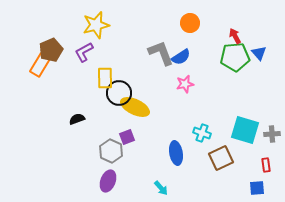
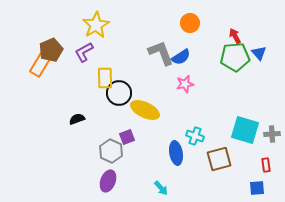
yellow star: rotated 16 degrees counterclockwise
yellow ellipse: moved 10 px right, 3 px down
cyan cross: moved 7 px left, 3 px down
brown square: moved 2 px left, 1 px down; rotated 10 degrees clockwise
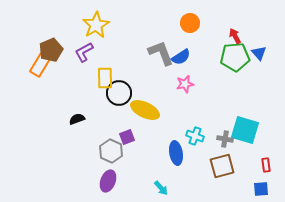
gray cross: moved 47 px left, 5 px down; rotated 14 degrees clockwise
brown square: moved 3 px right, 7 px down
blue square: moved 4 px right, 1 px down
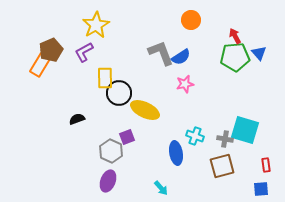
orange circle: moved 1 px right, 3 px up
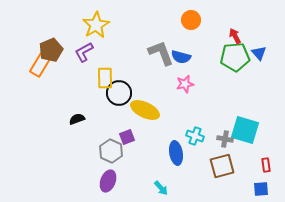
blue semicircle: rotated 48 degrees clockwise
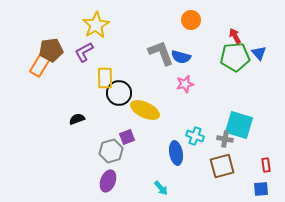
brown pentagon: rotated 15 degrees clockwise
cyan square: moved 6 px left, 5 px up
gray hexagon: rotated 20 degrees clockwise
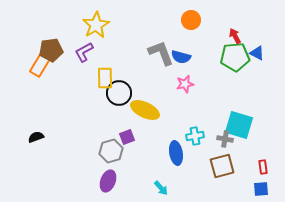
blue triangle: moved 2 px left; rotated 21 degrees counterclockwise
black semicircle: moved 41 px left, 18 px down
cyan cross: rotated 30 degrees counterclockwise
red rectangle: moved 3 px left, 2 px down
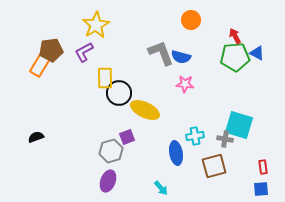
pink star: rotated 18 degrees clockwise
brown square: moved 8 px left
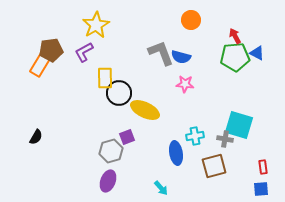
black semicircle: rotated 140 degrees clockwise
